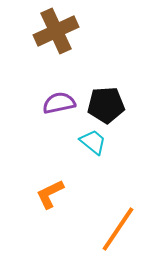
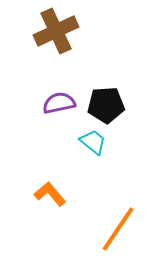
orange L-shape: rotated 76 degrees clockwise
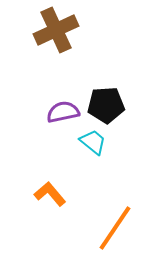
brown cross: moved 1 px up
purple semicircle: moved 4 px right, 9 px down
orange line: moved 3 px left, 1 px up
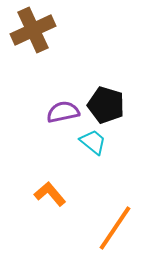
brown cross: moved 23 px left
black pentagon: rotated 21 degrees clockwise
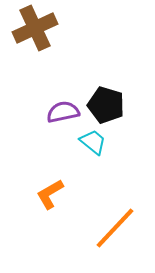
brown cross: moved 2 px right, 2 px up
orange L-shape: rotated 80 degrees counterclockwise
orange line: rotated 9 degrees clockwise
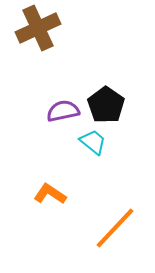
brown cross: moved 3 px right
black pentagon: rotated 18 degrees clockwise
purple semicircle: moved 1 px up
orange L-shape: rotated 64 degrees clockwise
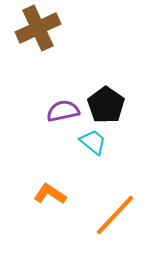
orange line: moved 13 px up
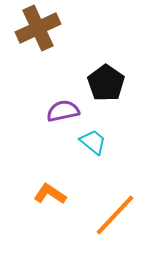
black pentagon: moved 22 px up
